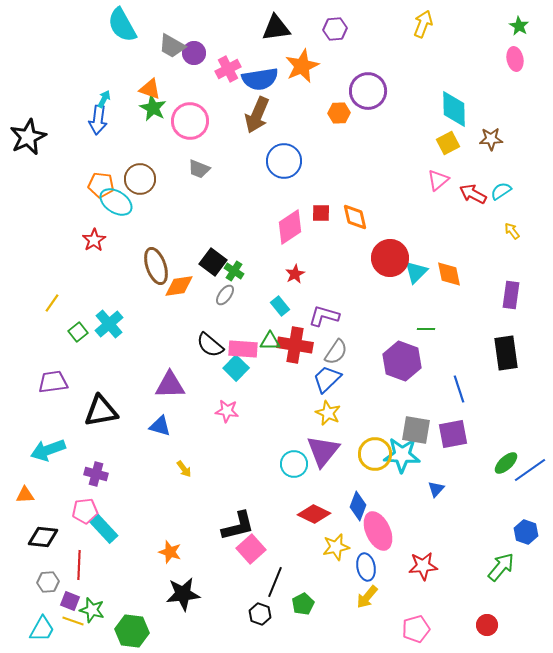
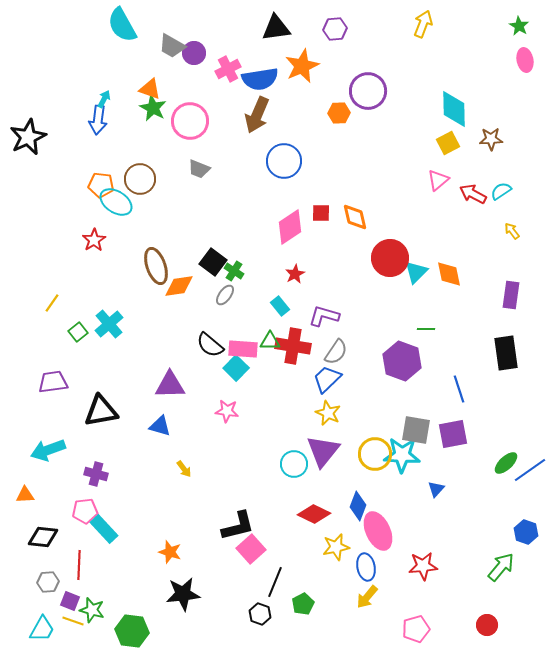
pink ellipse at (515, 59): moved 10 px right, 1 px down
red cross at (295, 345): moved 2 px left, 1 px down
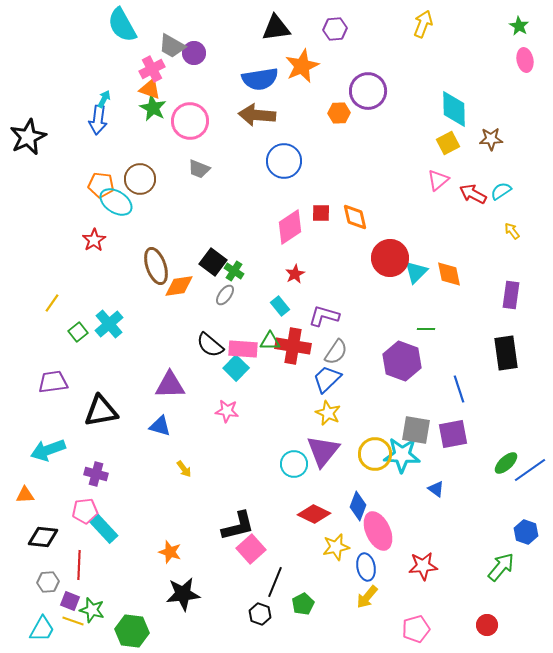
pink cross at (228, 69): moved 76 px left
brown arrow at (257, 115): rotated 72 degrees clockwise
blue triangle at (436, 489): rotated 36 degrees counterclockwise
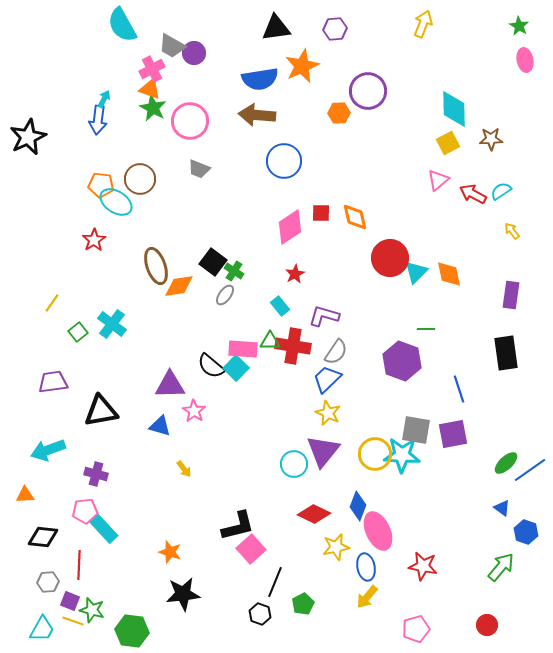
cyan cross at (109, 324): moved 3 px right; rotated 12 degrees counterclockwise
black semicircle at (210, 345): moved 1 px right, 21 px down
pink star at (227, 411): moved 33 px left; rotated 25 degrees clockwise
blue triangle at (436, 489): moved 66 px right, 19 px down
red star at (423, 566): rotated 16 degrees clockwise
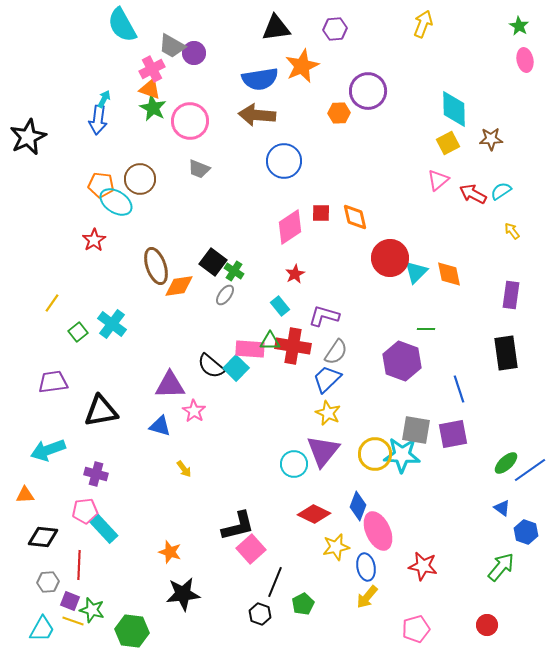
pink rectangle at (243, 349): moved 7 px right
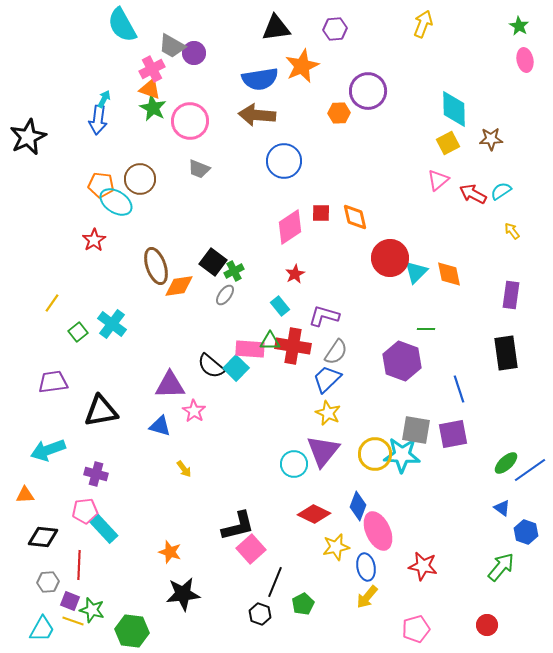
green cross at (234, 271): rotated 30 degrees clockwise
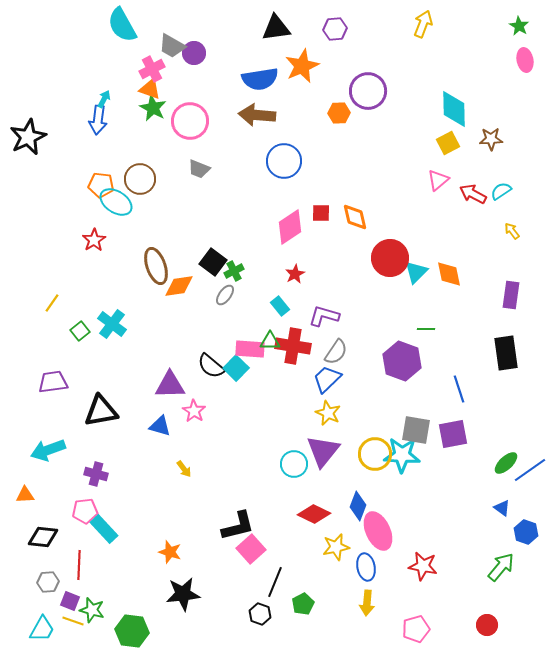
green square at (78, 332): moved 2 px right, 1 px up
yellow arrow at (367, 597): moved 6 px down; rotated 35 degrees counterclockwise
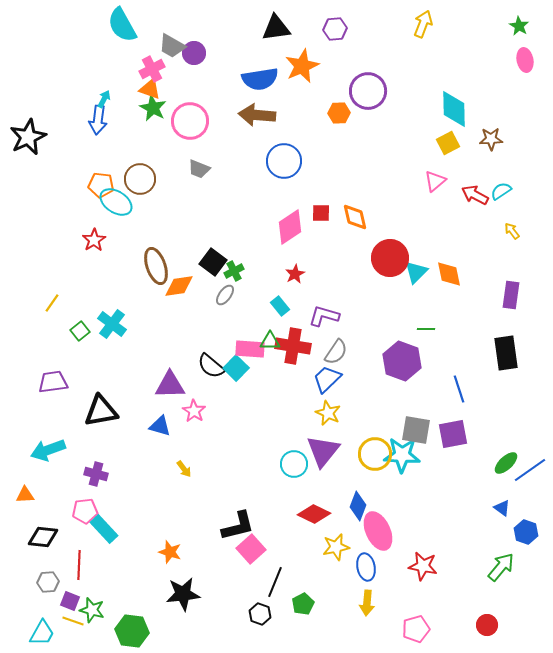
pink triangle at (438, 180): moved 3 px left, 1 px down
red arrow at (473, 194): moved 2 px right, 1 px down
cyan trapezoid at (42, 629): moved 4 px down
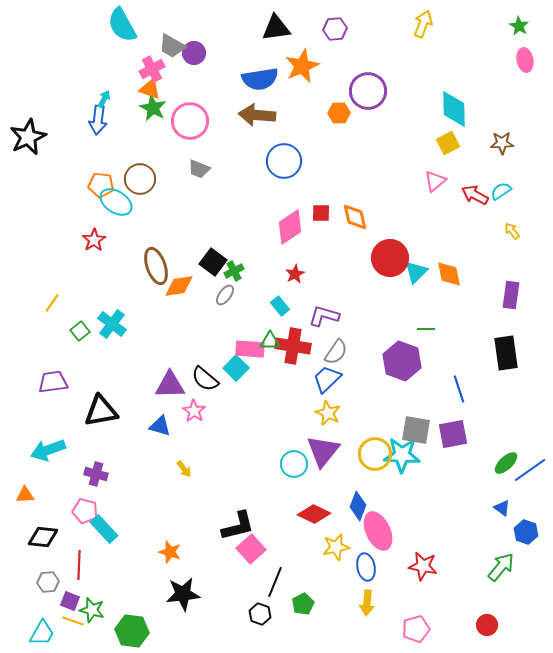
brown star at (491, 139): moved 11 px right, 4 px down
black semicircle at (211, 366): moved 6 px left, 13 px down
pink pentagon at (85, 511): rotated 20 degrees clockwise
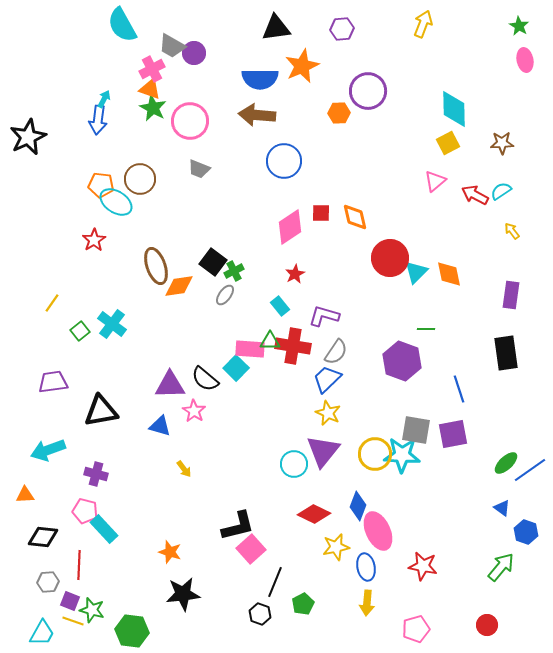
purple hexagon at (335, 29): moved 7 px right
blue semicircle at (260, 79): rotated 9 degrees clockwise
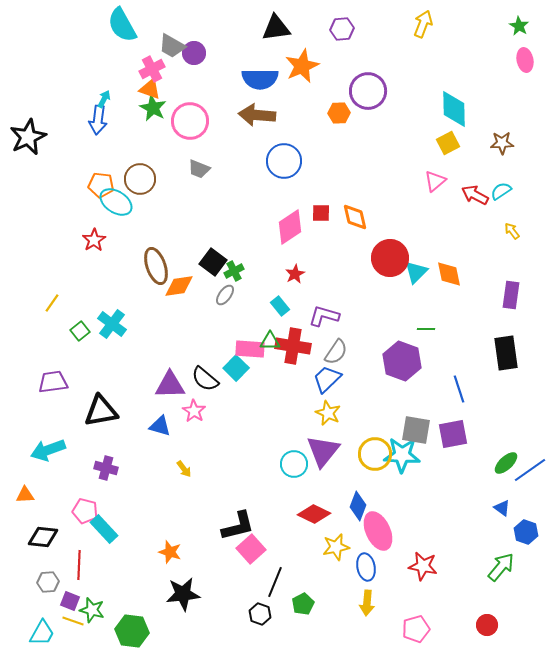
purple cross at (96, 474): moved 10 px right, 6 px up
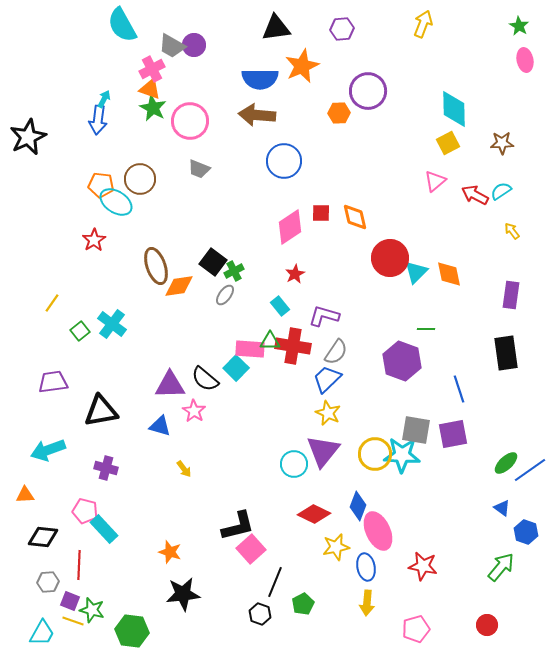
purple circle at (194, 53): moved 8 px up
